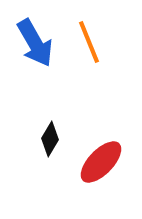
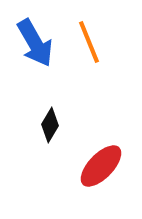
black diamond: moved 14 px up
red ellipse: moved 4 px down
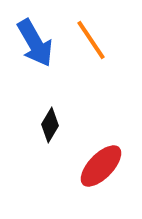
orange line: moved 2 px right, 2 px up; rotated 12 degrees counterclockwise
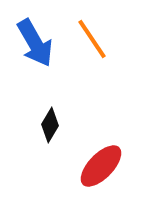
orange line: moved 1 px right, 1 px up
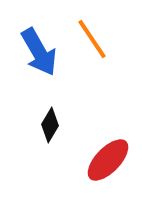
blue arrow: moved 4 px right, 9 px down
red ellipse: moved 7 px right, 6 px up
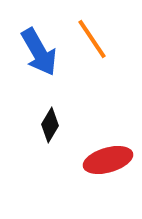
red ellipse: rotated 30 degrees clockwise
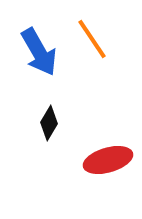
black diamond: moved 1 px left, 2 px up
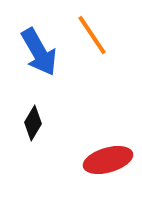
orange line: moved 4 px up
black diamond: moved 16 px left
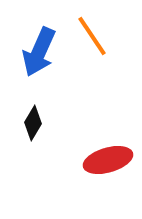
orange line: moved 1 px down
blue arrow: rotated 54 degrees clockwise
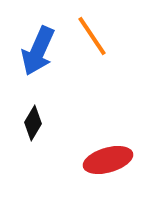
blue arrow: moved 1 px left, 1 px up
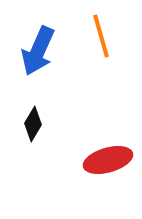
orange line: moved 9 px right; rotated 18 degrees clockwise
black diamond: moved 1 px down
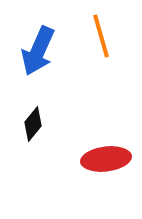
black diamond: rotated 8 degrees clockwise
red ellipse: moved 2 px left, 1 px up; rotated 9 degrees clockwise
